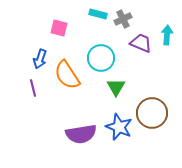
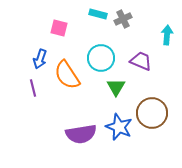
purple trapezoid: moved 18 px down
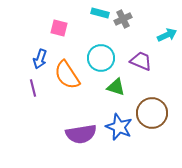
cyan rectangle: moved 2 px right, 1 px up
cyan arrow: rotated 60 degrees clockwise
green triangle: rotated 42 degrees counterclockwise
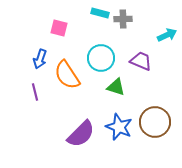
gray cross: rotated 24 degrees clockwise
purple line: moved 2 px right, 4 px down
brown circle: moved 3 px right, 9 px down
purple semicircle: rotated 36 degrees counterclockwise
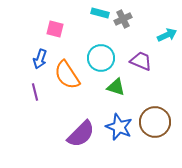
gray cross: rotated 24 degrees counterclockwise
pink square: moved 4 px left, 1 px down
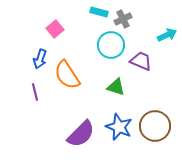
cyan rectangle: moved 1 px left, 1 px up
pink square: rotated 36 degrees clockwise
cyan circle: moved 10 px right, 13 px up
brown circle: moved 4 px down
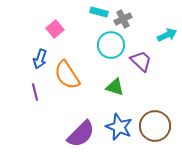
purple trapezoid: rotated 20 degrees clockwise
green triangle: moved 1 px left
